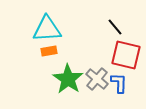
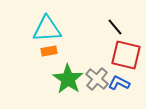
blue L-shape: rotated 65 degrees counterclockwise
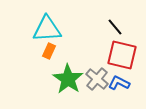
orange rectangle: rotated 56 degrees counterclockwise
red square: moved 4 px left
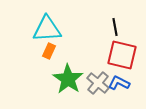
black line: rotated 30 degrees clockwise
gray cross: moved 1 px right, 4 px down
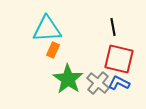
black line: moved 2 px left
orange rectangle: moved 4 px right, 1 px up
red square: moved 3 px left, 4 px down
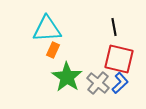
black line: moved 1 px right
green star: moved 1 px left, 2 px up
blue L-shape: moved 1 px right; rotated 110 degrees clockwise
